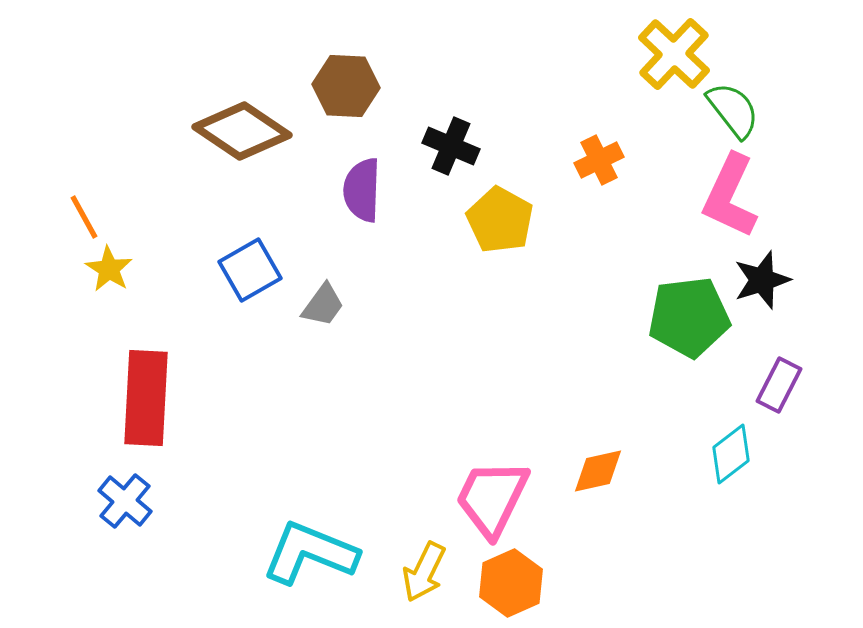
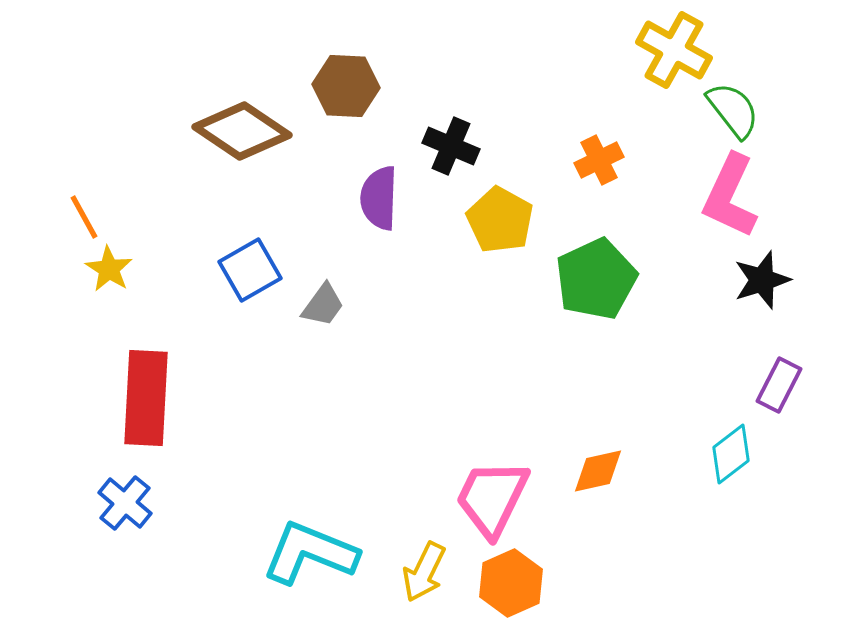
yellow cross: moved 4 px up; rotated 14 degrees counterclockwise
purple semicircle: moved 17 px right, 8 px down
green pentagon: moved 93 px left, 38 px up; rotated 18 degrees counterclockwise
blue cross: moved 2 px down
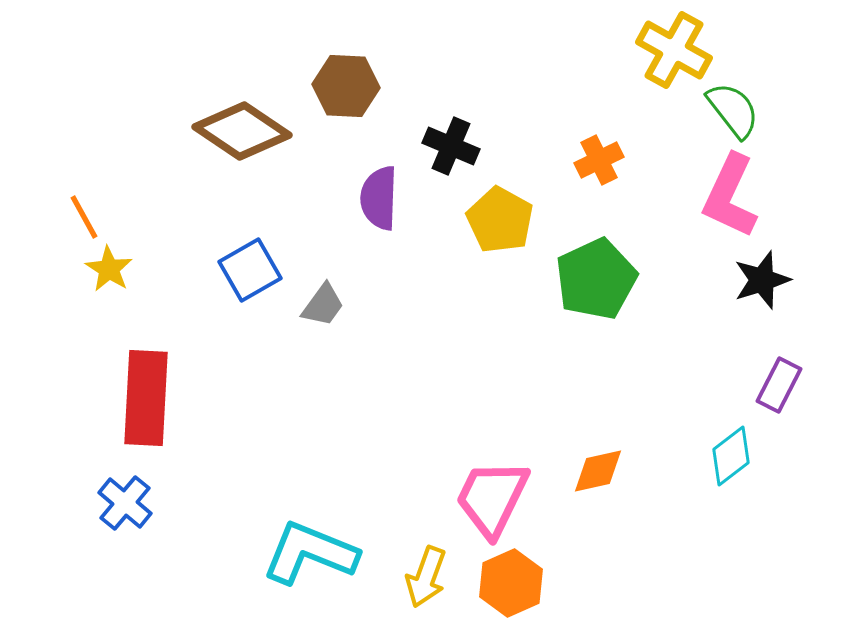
cyan diamond: moved 2 px down
yellow arrow: moved 2 px right, 5 px down; rotated 6 degrees counterclockwise
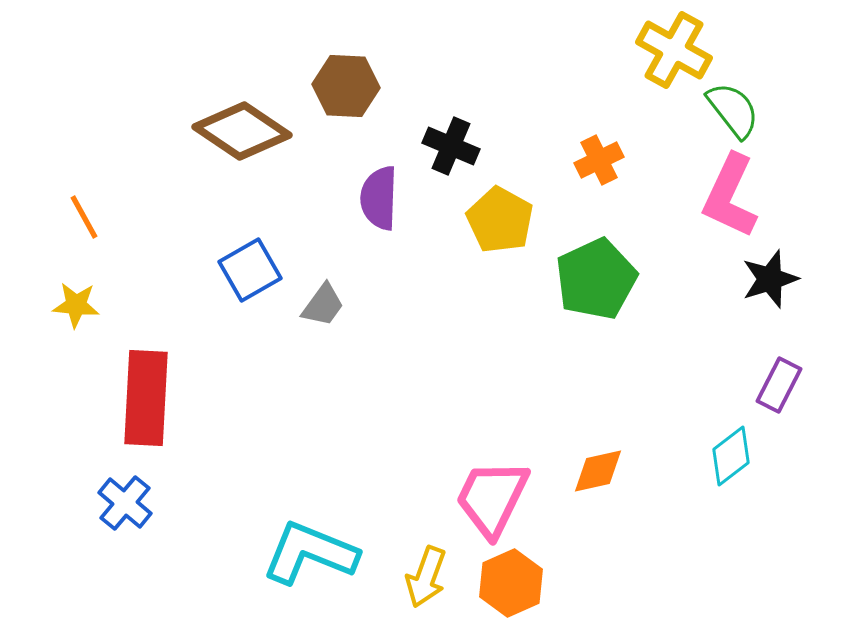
yellow star: moved 33 px left, 36 px down; rotated 27 degrees counterclockwise
black star: moved 8 px right, 1 px up
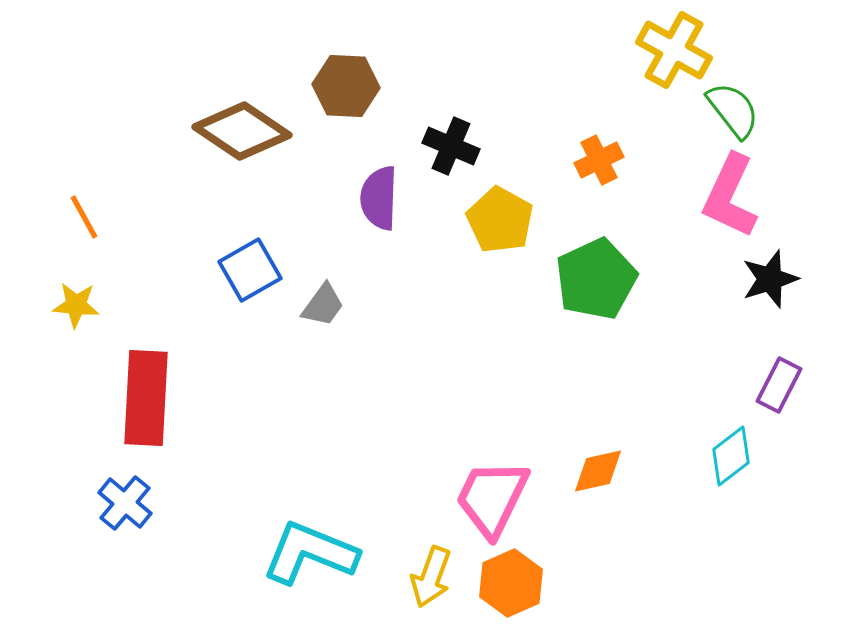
yellow arrow: moved 5 px right
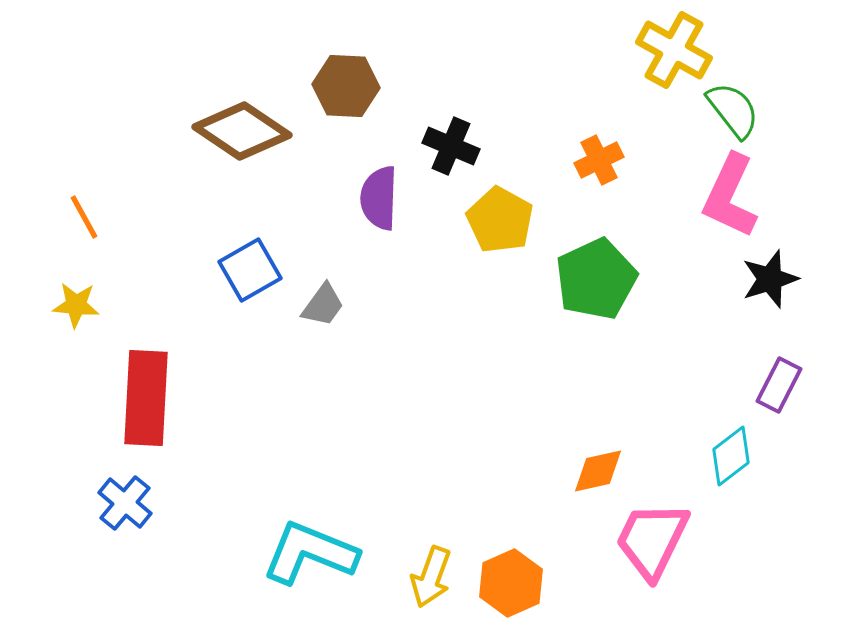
pink trapezoid: moved 160 px right, 42 px down
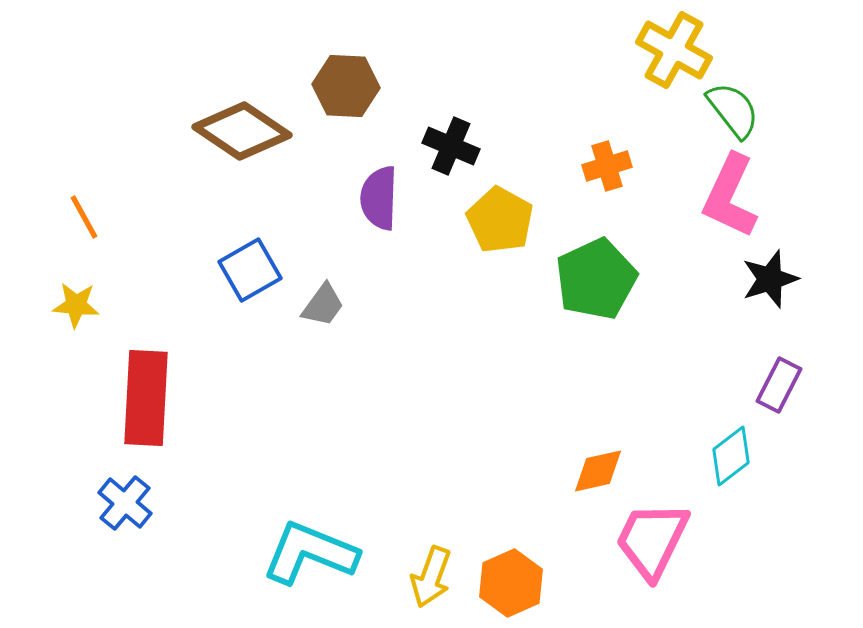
orange cross: moved 8 px right, 6 px down; rotated 9 degrees clockwise
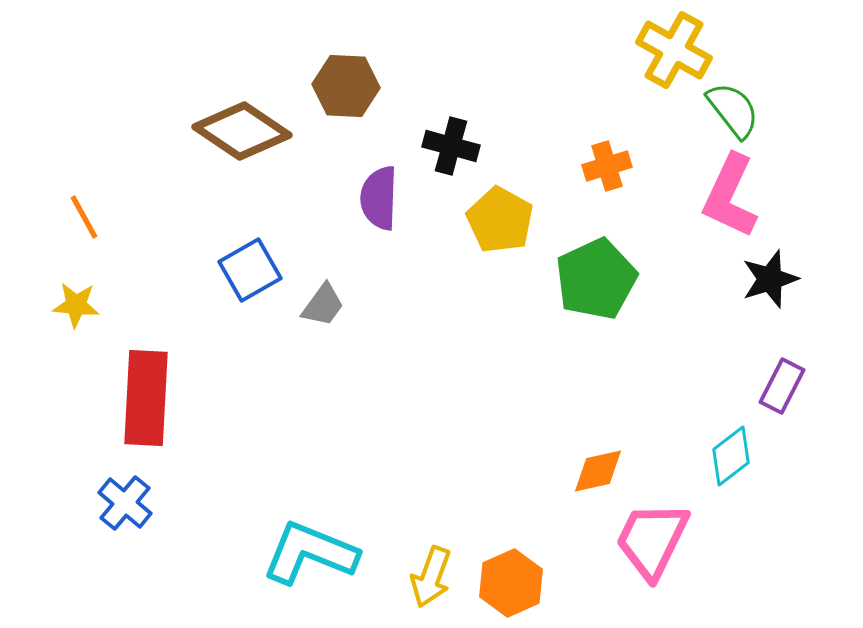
black cross: rotated 8 degrees counterclockwise
purple rectangle: moved 3 px right, 1 px down
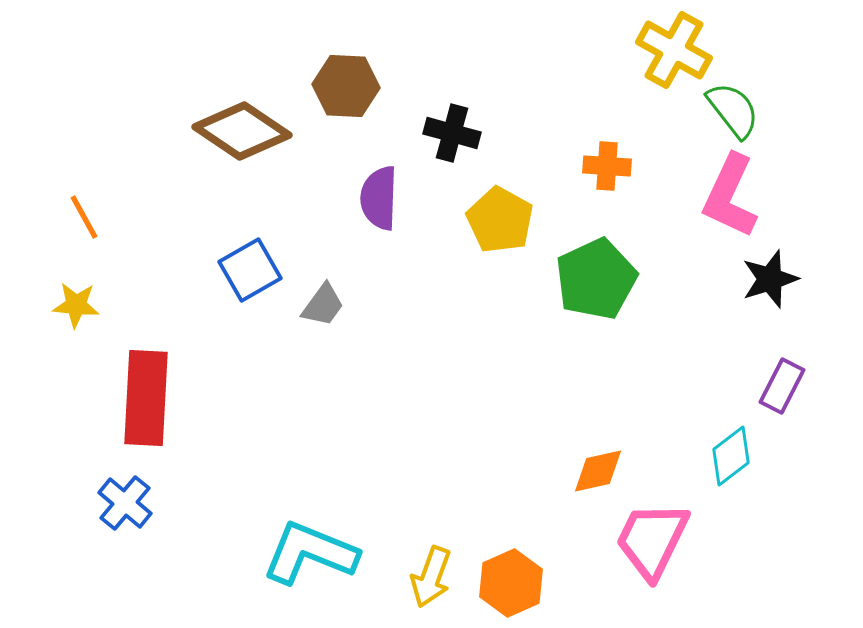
black cross: moved 1 px right, 13 px up
orange cross: rotated 21 degrees clockwise
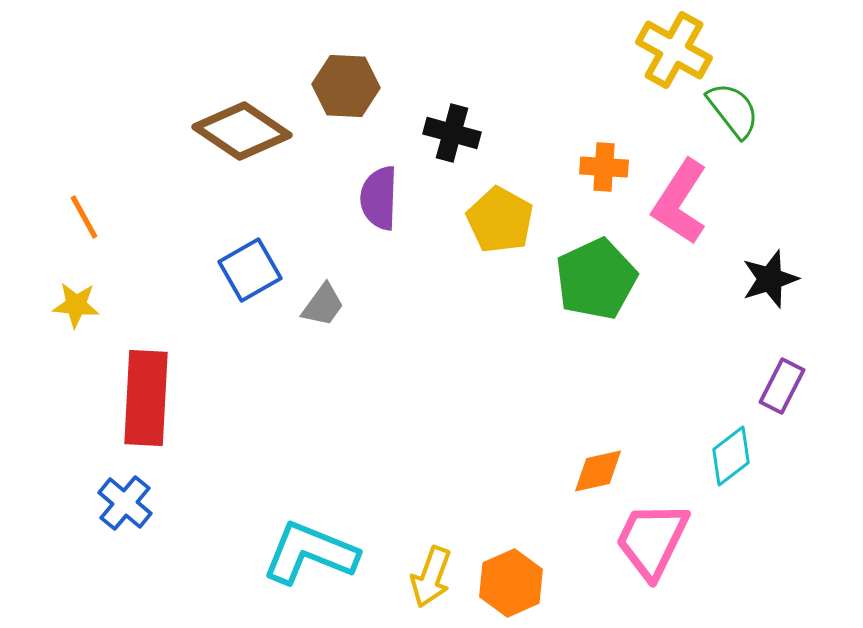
orange cross: moved 3 px left, 1 px down
pink L-shape: moved 50 px left, 6 px down; rotated 8 degrees clockwise
